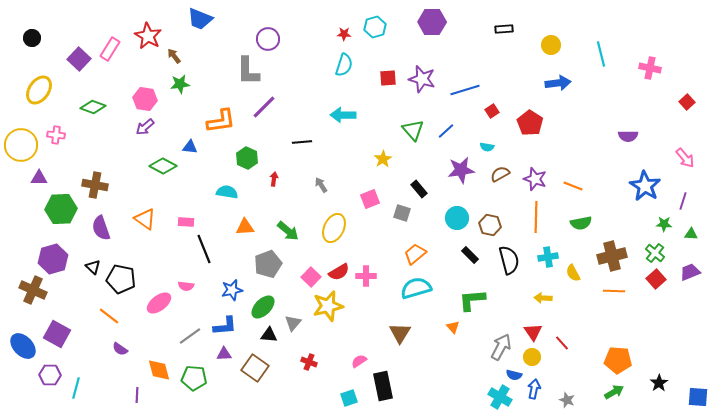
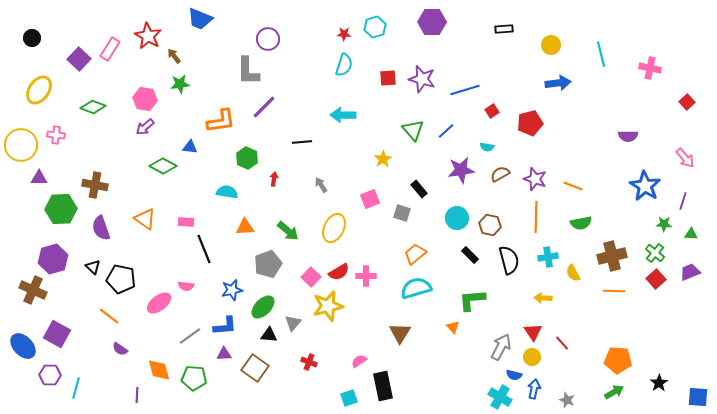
red pentagon at (530, 123): rotated 25 degrees clockwise
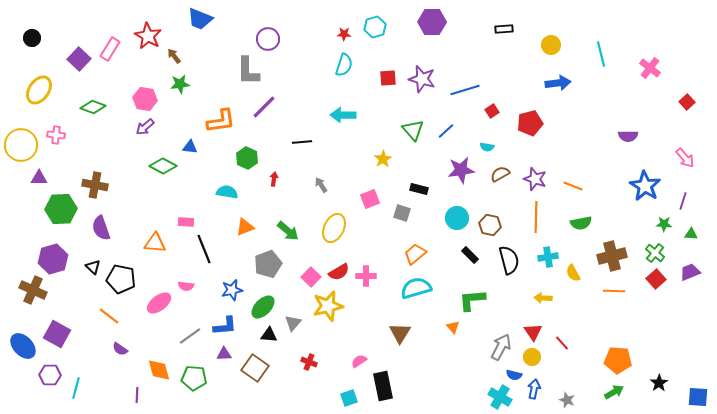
pink cross at (650, 68): rotated 25 degrees clockwise
black rectangle at (419, 189): rotated 36 degrees counterclockwise
orange triangle at (145, 219): moved 10 px right, 24 px down; rotated 30 degrees counterclockwise
orange triangle at (245, 227): rotated 18 degrees counterclockwise
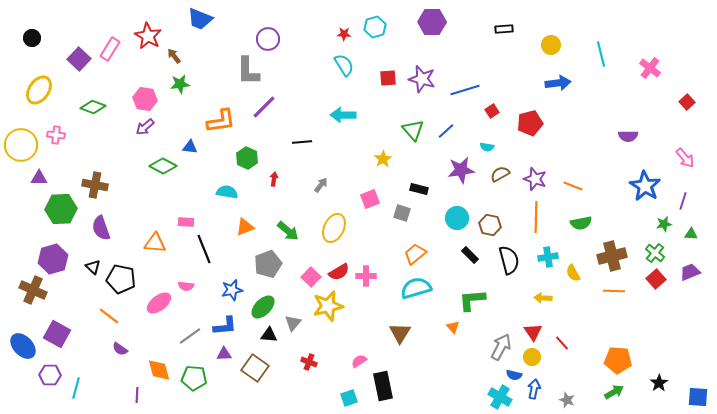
cyan semicircle at (344, 65): rotated 50 degrees counterclockwise
gray arrow at (321, 185): rotated 70 degrees clockwise
green star at (664, 224): rotated 14 degrees counterclockwise
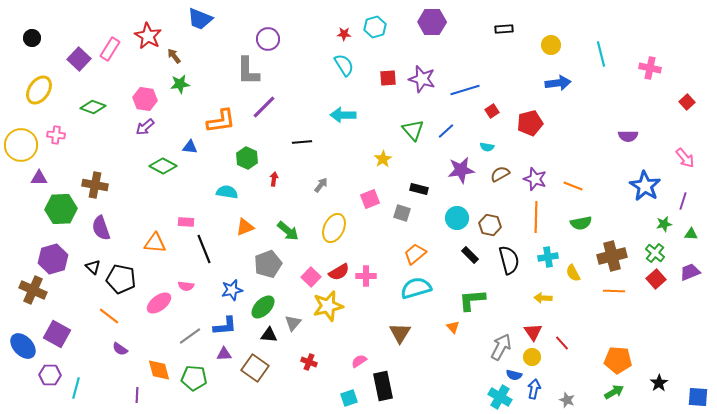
pink cross at (650, 68): rotated 25 degrees counterclockwise
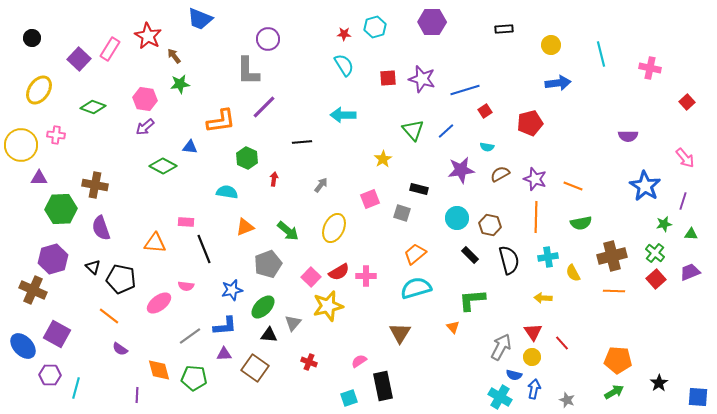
red square at (492, 111): moved 7 px left
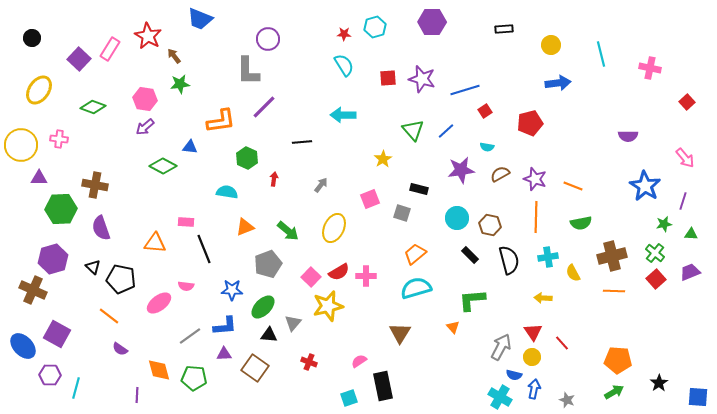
pink cross at (56, 135): moved 3 px right, 4 px down
blue star at (232, 290): rotated 15 degrees clockwise
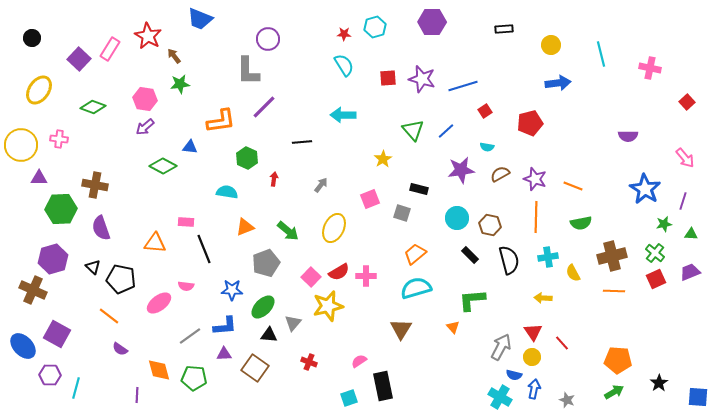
blue line at (465, 90): moved 2 px left, 4 px up
blue star at (645, 186): moved 3 px down
gray pentagon at (268, 264): moved 2 px left, 1 px up
red square at (656, 279): rotated 18 degrees clockwise
brown triangle at (400, 333): moved 1 px right, 4 px up
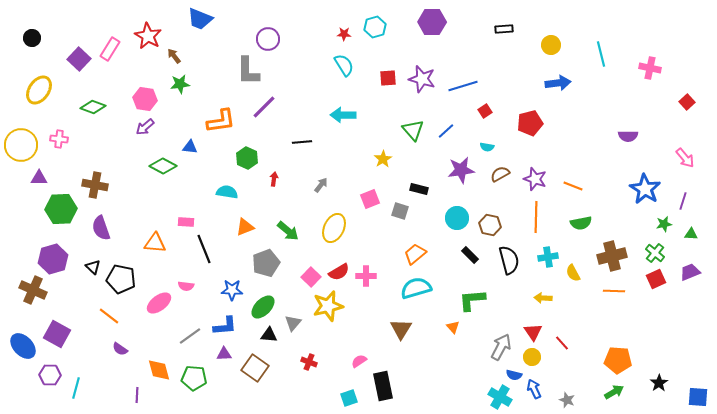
gray square at (402, 213): moved 2 px left, 2 px up
blue arrow at (534, 389): rotated 36 degrees counterclockwise
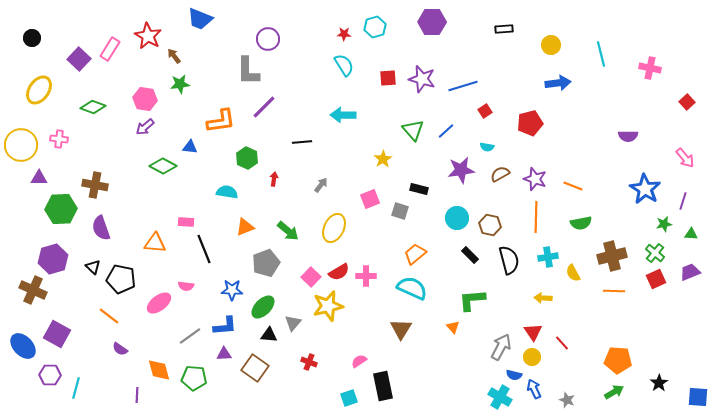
cyan semicircle at (416, 288): moved 4 px left; rotated 40 degrees clockwise
